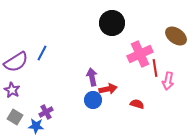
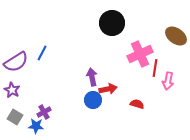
red line: rotated 18 degrees clockwise
purple cross: moved 2 px left
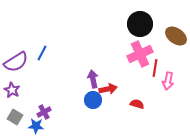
black circle: moved 28 px right, 1 px down
purple arrow: moved 1 px right, 2 px down
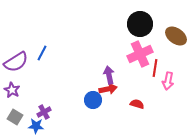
purple arrow: moved 16 px right, 4 px up
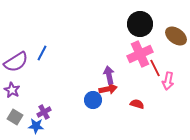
red line: rotated 36 degrees counterclockwise
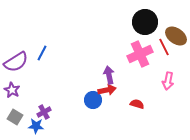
black circle: moved 5 px right, 2 px up
red line: moved 9 px right, 21 px up
red arrow: moved 1 px left, 1 px down
